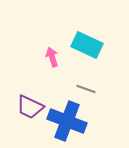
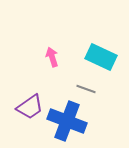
cyan rectangle: moved 14 px right, 12 px down
purple trapezoid: rotated 60 degrees counterclockwise
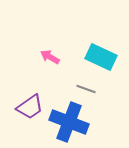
pink arrow: moved 2 px left; rotated 42 degrees counterclockwise
blue cross: moved 2 px right, 1 px down
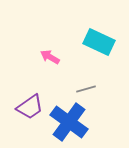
cyan rectangle: moved 2 px left, 15 px up
gray line: rotated 36 degrees counterclockwise
blue cross: rotated 15 degrees clockwise
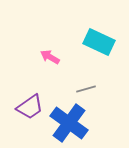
blue cross: moved 1 px down
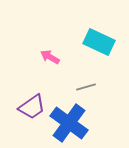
gray line: moved 2 px up
purple trapezoid: moved 2 px right
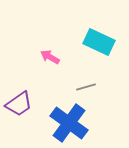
purple trapezoid: moved 13 px left, 3 px up
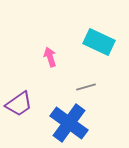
pink arrow: rotated 42 degrees clockwise
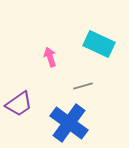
cyan rectangle: moved 2 px down
gray line: moved 3 px left, 1 px up
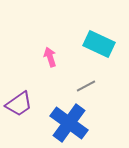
gray line: moved 3 px right; rotated 12 degrees counterclockwise
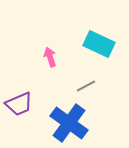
purple trapezoid: rotated 12 degrees clockwise
